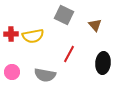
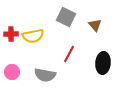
gray square: moved 2 px right, 2 px down
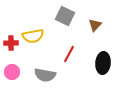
gray square: moved 1 px left, 1 px up
brown triangle: rotated 24 degrees clockwise
red cross: moved 9 px down
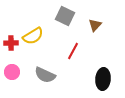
yellow semicircle: rotated 20 degrees counterclockwise
red line: moved 4 px right, 3 px up
black ellipse: moved 16 px down
gray semicircle: rotated 15 degrees clockwise
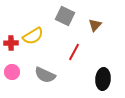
red line: moved 1 px right, 1 px down
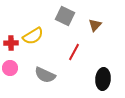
pink circle: moved 2 px left, 4 px up
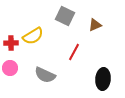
brown triangle: rotated 24 degrees clockwise
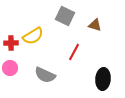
brown triangle: rotated 40 degrees clockwise
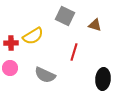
red line: rotated 12 degrees counterclockwise
